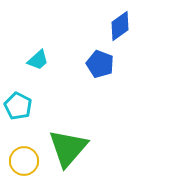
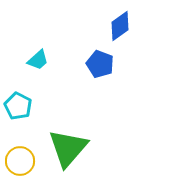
yellow circle: moved 4 px left
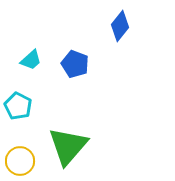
blue diamond: rotated 16 degrees counterclockwise
cyan trapezoid: moved 7 px left
blue pentagon: moved 25 px left
green triangle: moved 2 px up
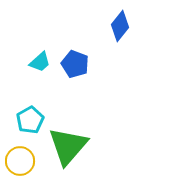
cyan trapezoid: moved 9 px right, 2 px down
cyan pentagon: moved 12 px right, 14 px down; rotated 16 degrees clockwise
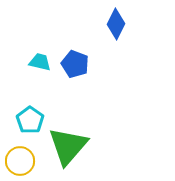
blue diamond: moved 4 px left, 2 px up; rotated 12 degrees counterclockwise
cyan trapezoid: rotated 125 degrees counterclockwise
cyan pentagon: rotated 8 degrees counterclockwise
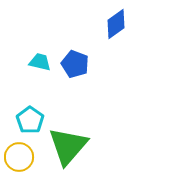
blue diamond: rotated 28 degrees clockwise
yellow circle: moved 1 px left, 4 px up
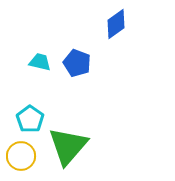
blue pentagon: moved 2 px right, 1 px up
cyan pentagon: moved 1 px up
yellow circle: moved 2 px right, 1 px up
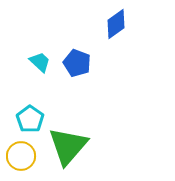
cyan trapezoid: rotated 30 degrees clockwise
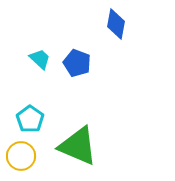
blue diamond: rotated 44 degrees counterclockwise
cyan trapezoid: moved 3 px up
green triangle: moved 10 px right; rotated 48 degrees counterclockwise
